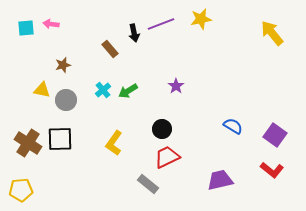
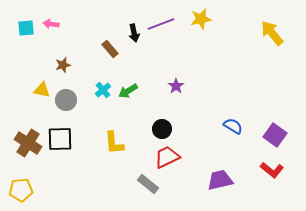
yellow L-shape: rotated 40 degrees counterclockwise
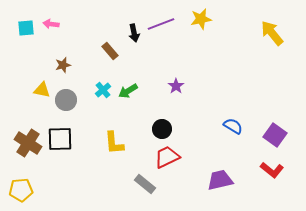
brown rectangle: moved 2 px down
gray rectangle: moved 3 px left
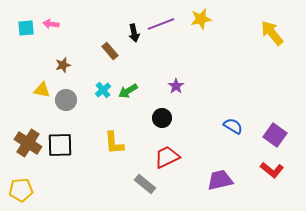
black circle: moved 11 px up
black square: moved 6 px down
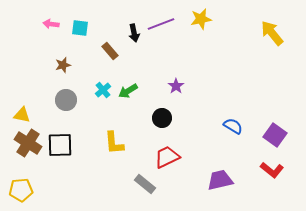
cyan square: moved 54 px right; rotated 12 degrees clockwise
yellow triangle: moved 20 px left, 25 px down
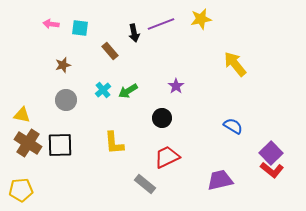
yellow arrow: moved 37 px left, 31 px down
purple square: moved 4 px left, 18 px down; rotated 10 degrees clockwise
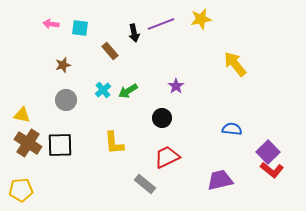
blue semicircle: moved 1 px left, 3 px down; rotated 24 degrees counterclockwise
purple square: moved 3 px left, 1 px up
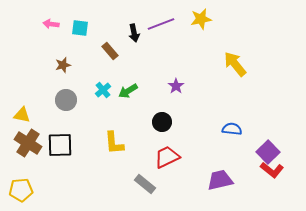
black circle: moved 4 px down
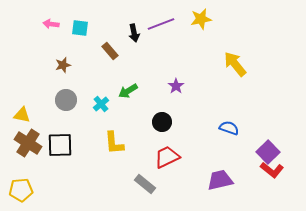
cyan cross: moved 2 px left, 14 px down
blue semicircle: moved 3 px left, 1 px up; rotated 12 degrees clockwise
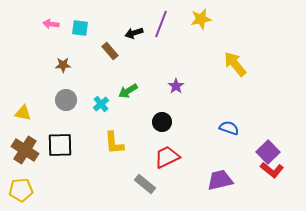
purple line: rotated 48 degrees counterclockwise
black arrow: rotated 84 degrees clockwise
brown star: rotated 14 degrees clockwise
yellow triangle: moved 1 px right, 2 px up
brown cross: moved 3 px left, 7 px down
